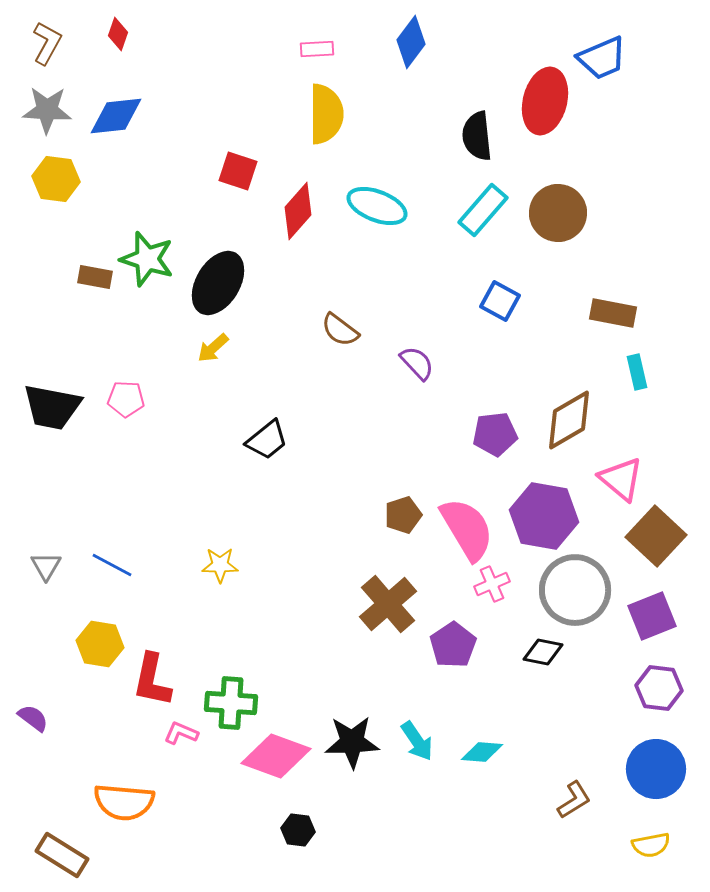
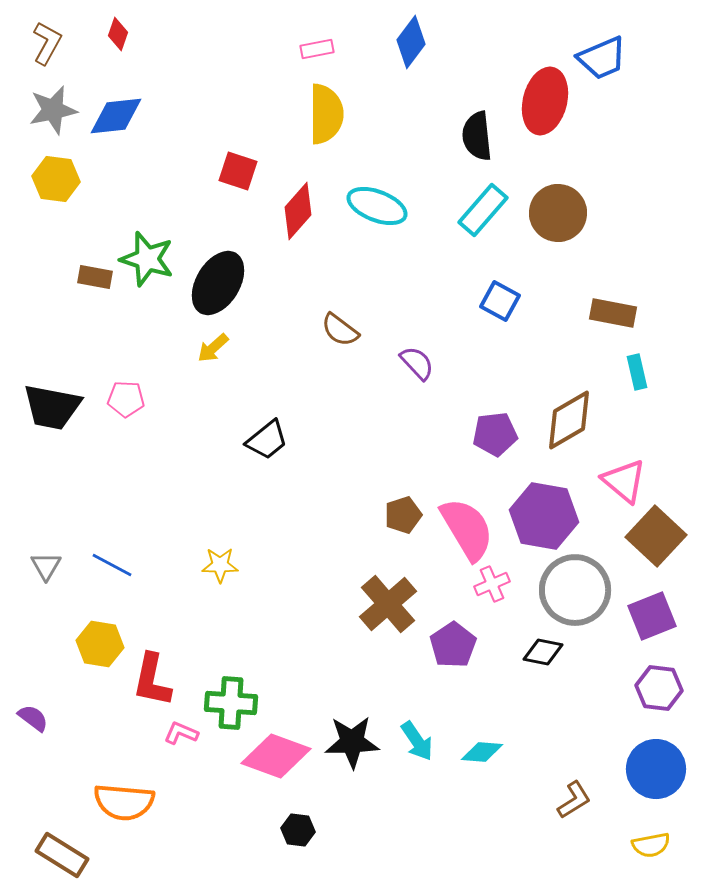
pink rectangle at (317, 49): rotated 8 degrees counterclockwise
gray star at (47, 110): moved 6 px right; rotated 15 degrees counterclockwise
pink triangle at (621, 479): moved 3 px right, 2 px down
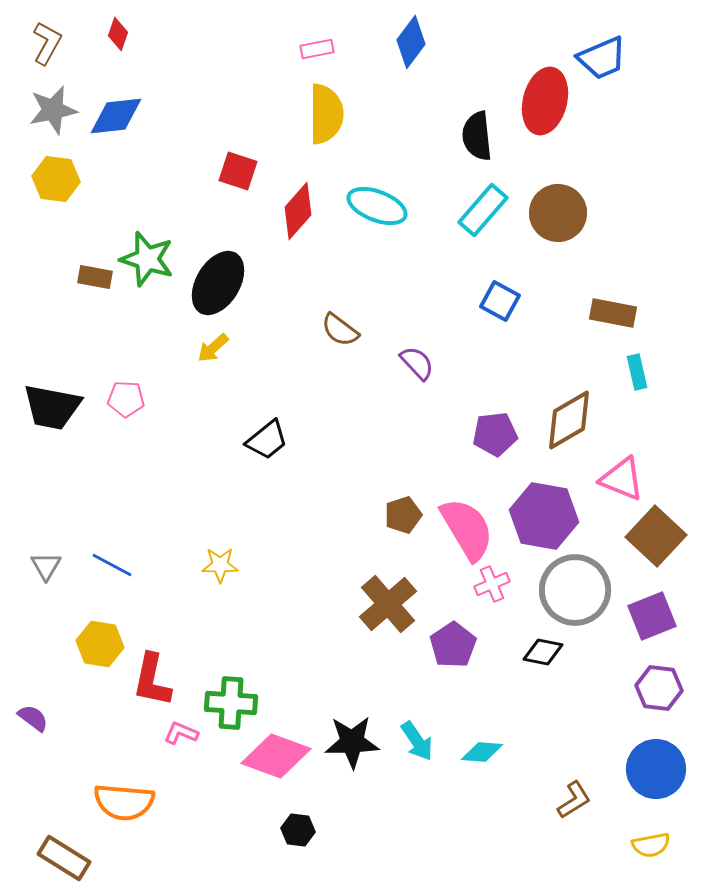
pink triangle at (624, 481): moved 2 px left, 2 px up; rotated 18 degrees counterclockwise
brown rectangle at (62, 855): moved 2 px right, 3 px down
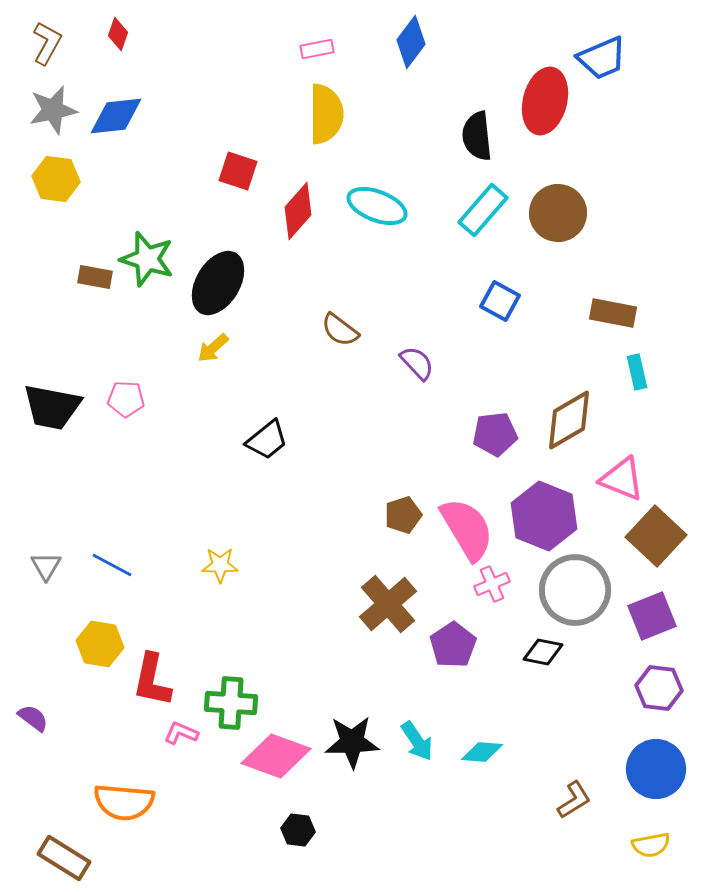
purple hexagon at (544, 516): rotated 12 degrees clockwise
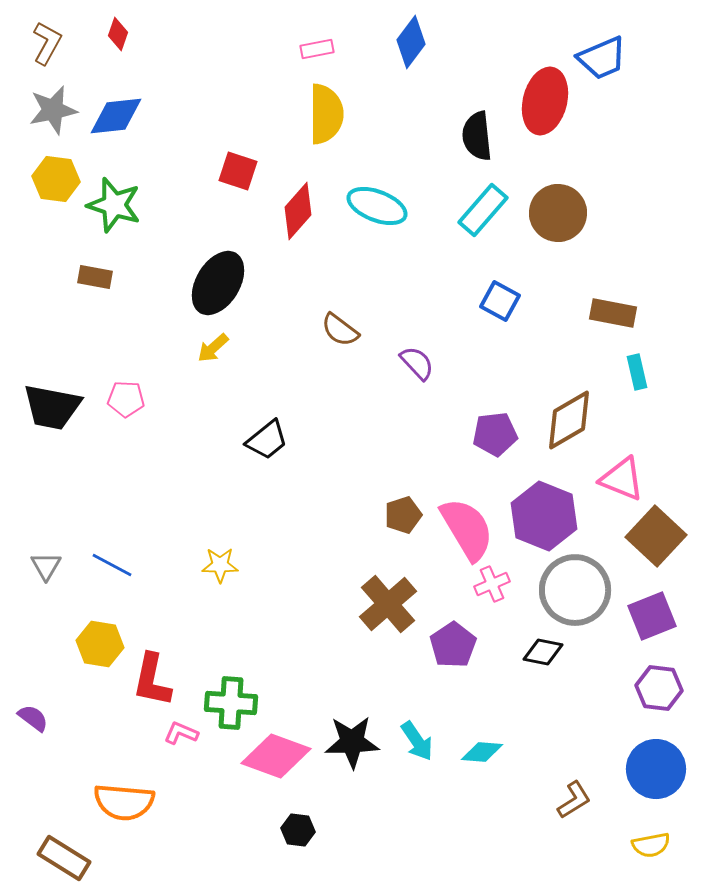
green star at (147, 259): moved 33 px left, 54 px up
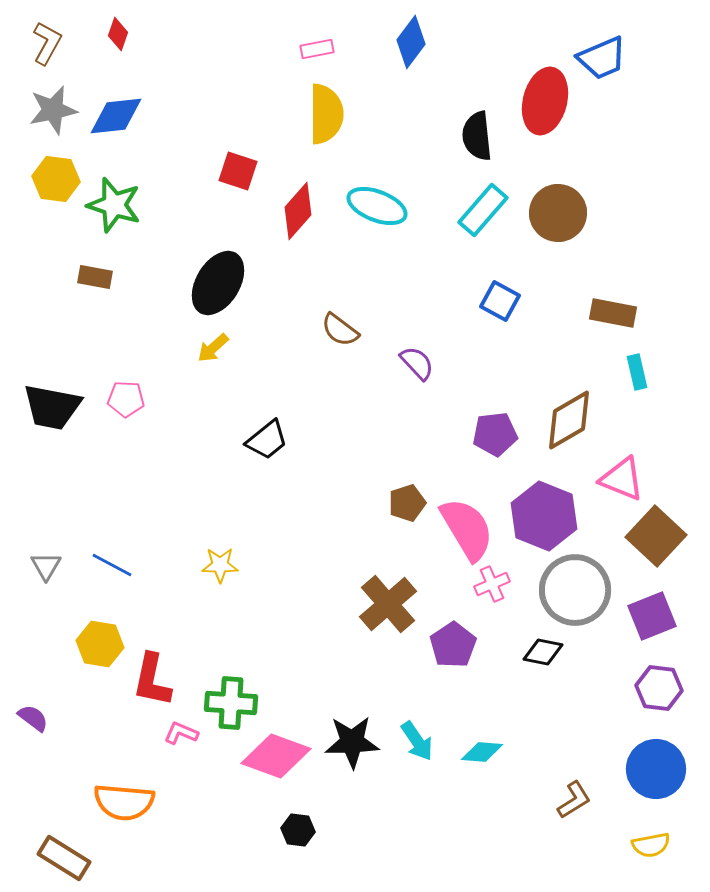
brown pentagon at (403, 515): moved 4 px right, 12 px up
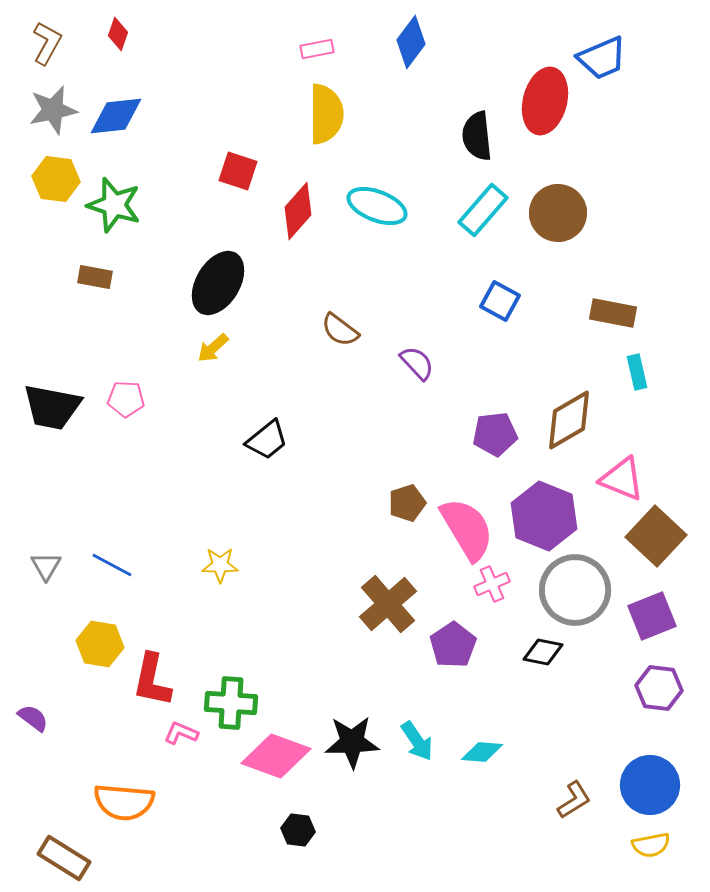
blue circle at (656, 769): moved 6 px left, 16 px down
